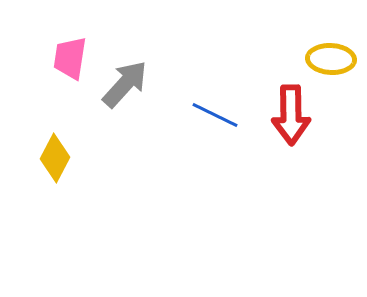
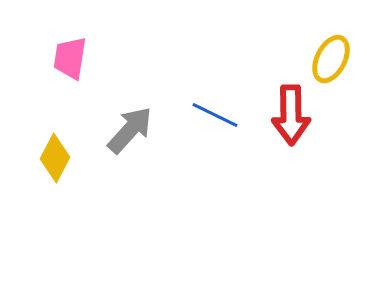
yellow ellipse: rotated 66 degrees counterclockwise
gray arrow: moved 5 px right, 46 px down
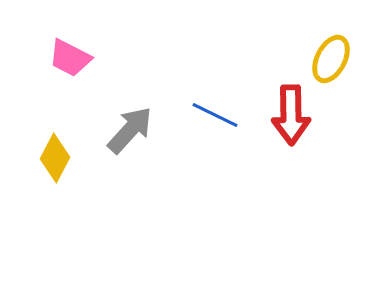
pink trapezoid: rotated 72 degrees counterclockwise
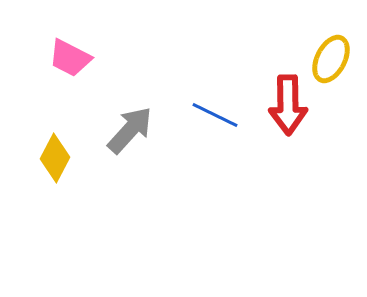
red arrow: moved 3 px left, 10 px up
